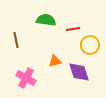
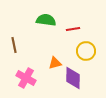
brown line: moved 2 px left, 5 px down
yellow circle: moved 4 px left, 6 px down
orange triangle: moved 2 px down
purple diamond: moved 6 px left, 6 px down; rotated 20 degrees clockwise
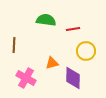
brown line: rotated 14 degrees clockwise
orange triangle: moved 3 px left
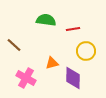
brown line: rotated 49 degrees counterclockwise
